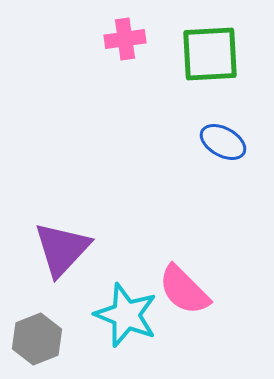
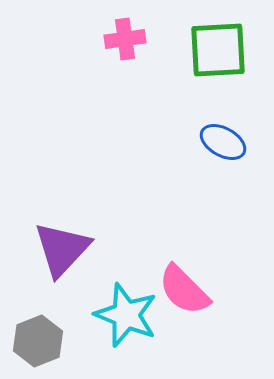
green square: moved 8 px right, 4 px up
gray hexagon: moved 1 px right, 2 px down
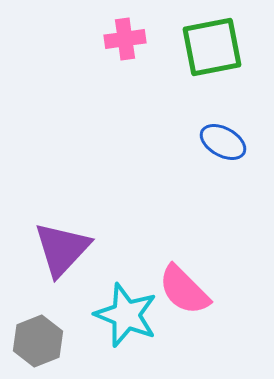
green square: moved 6 px left, 3 px up; rotated 8 degrees counterclockwise
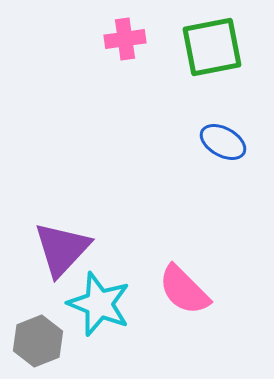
cyan star: moved 27 px left, 11 px up
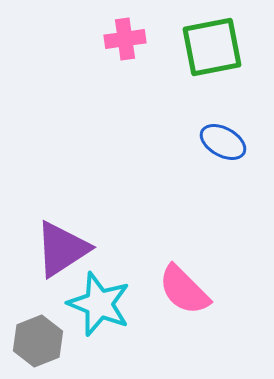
purple triangle: rotated 14 degrees clockwise
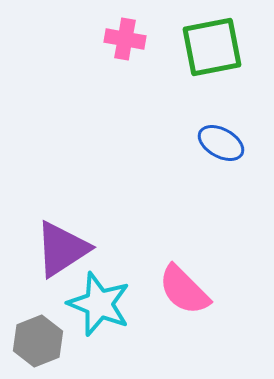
pink cross: rotated 18 degrees clockwise
blue ellipse: moved 2 px left, 1 px down
